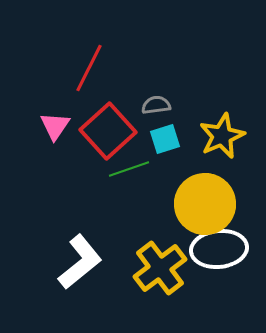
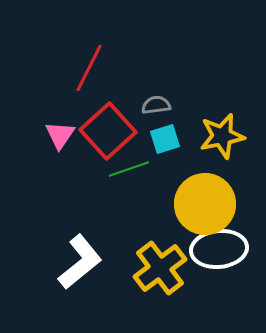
pink triangle: moved 5 px right, 9 px down
yellow star: rotated 12 degrees clockwise
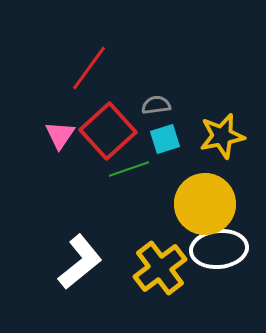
red line: rotated 9 degrees clockwise
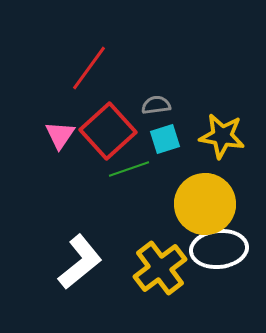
yellow star: rotated 21 degrees clockwise
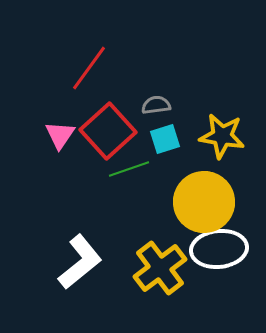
yellow circle: moved 1 px left, 2 px up
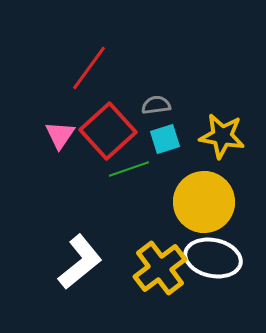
white ellipse: moved 6 px left, 9 px down; rotated 18 degrees clockwise
